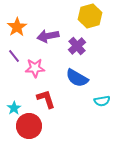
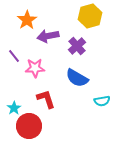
orange star: moved 10 px right, 7 px up
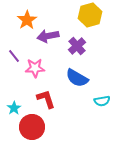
yellow hexagon: moved 1 px up
red circle: moved 3 px right, 1 px down
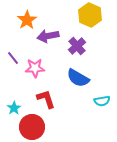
yellow hexagon: rotated 20 degrees counterclockwise
purple line: moved 1 px left, 2 px down
blue semicircle: moved 1 px right
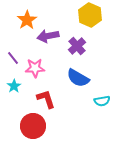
cyan star: moved 22 px up
red circle: moved 1 px right, 1 px up
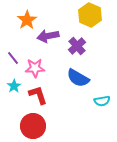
red L-shape: moved 8 px left, 4 px up
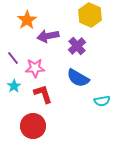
red L-shape: moved 5 px right, 1 px up
